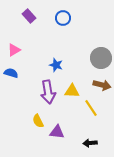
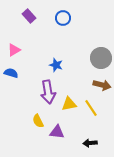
yellow triangle: moved 3 px left, 13 px down; rotated 14 degrees counterclockwise
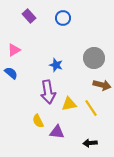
gray circle: moved 7 px left
blue semicircle: rotated 24 degrees clockwise
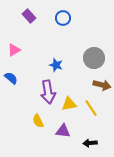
blue semicircle: moved 5 px down
purple triangle: moved 6 px right, 1 px up
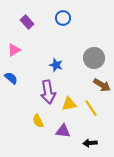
purple rectangle: moved 2 px left, 6 px down
brown arrow: rotated 18 degrees clockwise
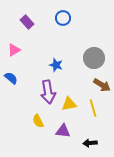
yellow line: moved 2 px right; rotated 18 degrees clockwise
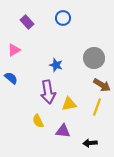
yellow line: moved 4 px right, 1 px up; rotated 36 degrees clockwise
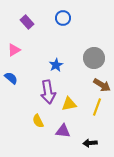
blue star: rotated 24 degrees clockwise
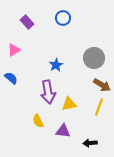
yellow line: moved 2 px right
